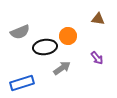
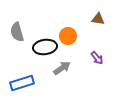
gray semicircle: moved 3 px left; rotated 96 degrees clockwise
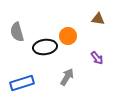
gray arrow: moved 5 px right, 9 px down; rotated 24 degrees counterclockwise
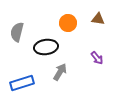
gray semicircle: rotated 30 degrees clockwise
orange circle: moved 13 px up
black ellipse: moved 1 px right
gray arrow: moved 7 px left, 5 px up
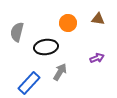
purple arrow: rotated 72 degrees counterclockwise
blue rectangle: moved 7 px right; rotated 30 degrees counterclockwise
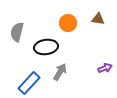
purple arrow: moved 8 px right, 10 px down
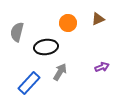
brown triangle: rotated 32 degrees counterclockwise
purple arrow: moved 3 px left, 1 px up
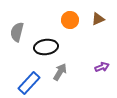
orange circle: moved 2 px right, 3 px up
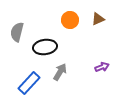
black ellipse: moved 1 px left
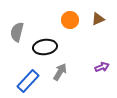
blue rectangle: moved 1 px left, 2 px up
